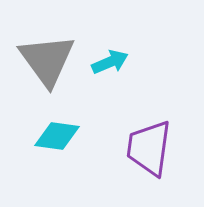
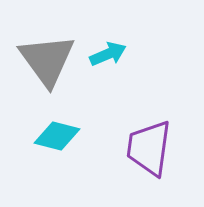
cyan arrow: moved 2 px left, 8 px up
cyan diamond: rotated 6 degrees clockwise
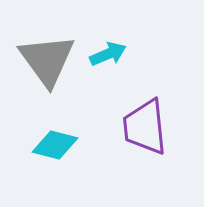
cyan diamond: moved 2 px left, 9 px down
purple trapezoid: moved 4 px left, 21 px up; rotated 14 degrees counterclockwise
